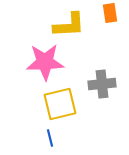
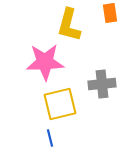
yellow L-shape: rotated 108 degrees clockwise
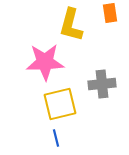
yellow L-shape: moved 2 px right
blue line: moved 6 px right
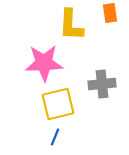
yellow L-shape: rotated 12 degrees counterclockwise
pink star: moved 1 px left, 1 px down
yellow square: moved 2 px left
blue line: moved 1 px left, 1 px up; rotated 36 degrees clockwise
